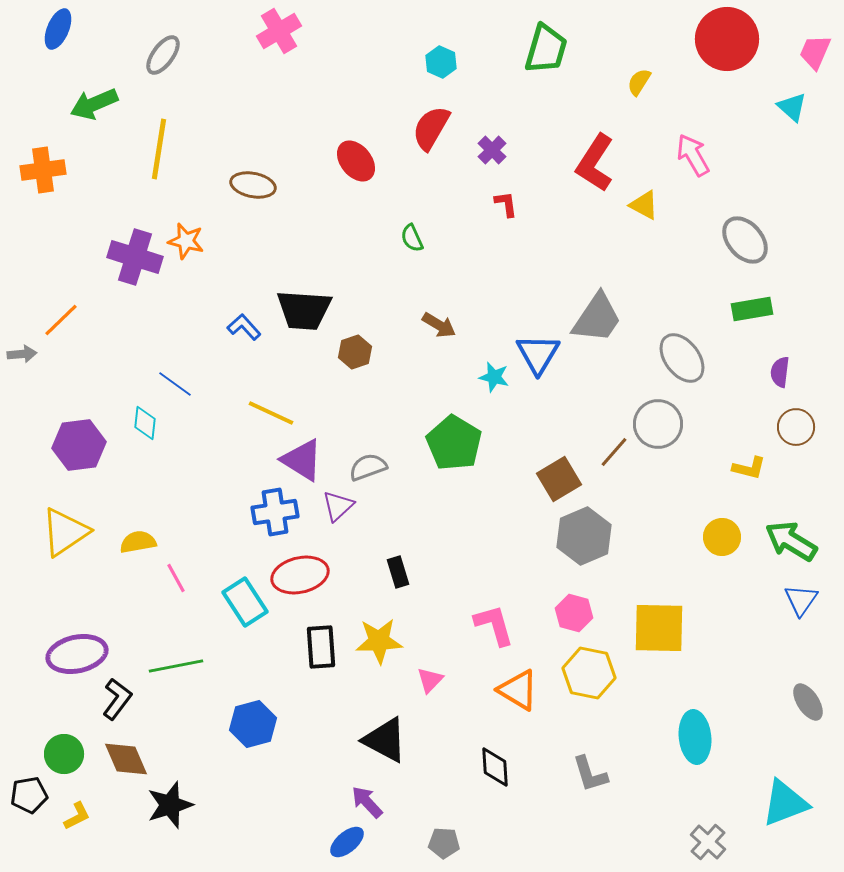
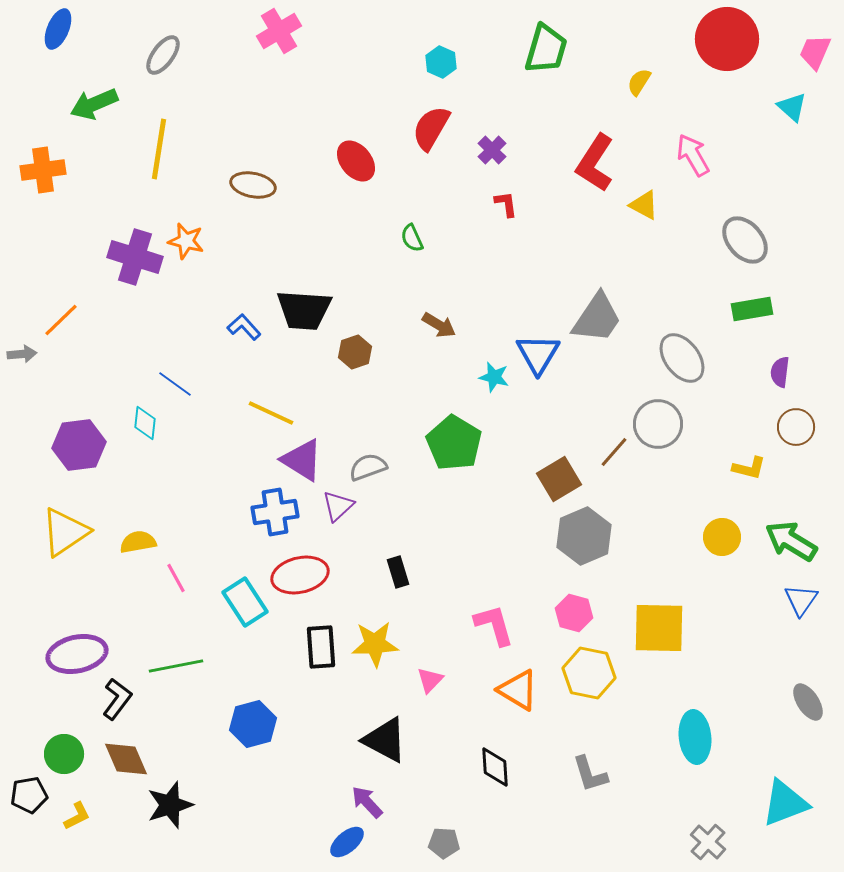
yellow star at (379, 641): moved 4 px left, 3 px down
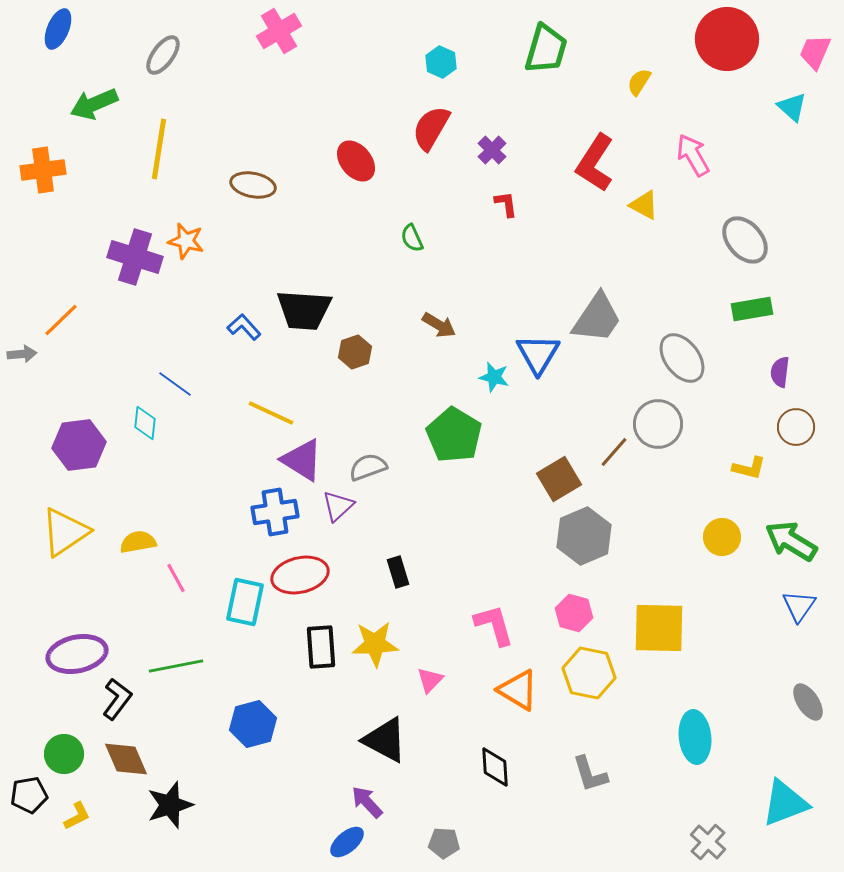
green pentagon at (454, 443): moved 8 px up
blue triangle at (801, 600): moved 2 px left, 6 px down
cyan rectangle at (245, 602): rotated 45 degrees clockwise
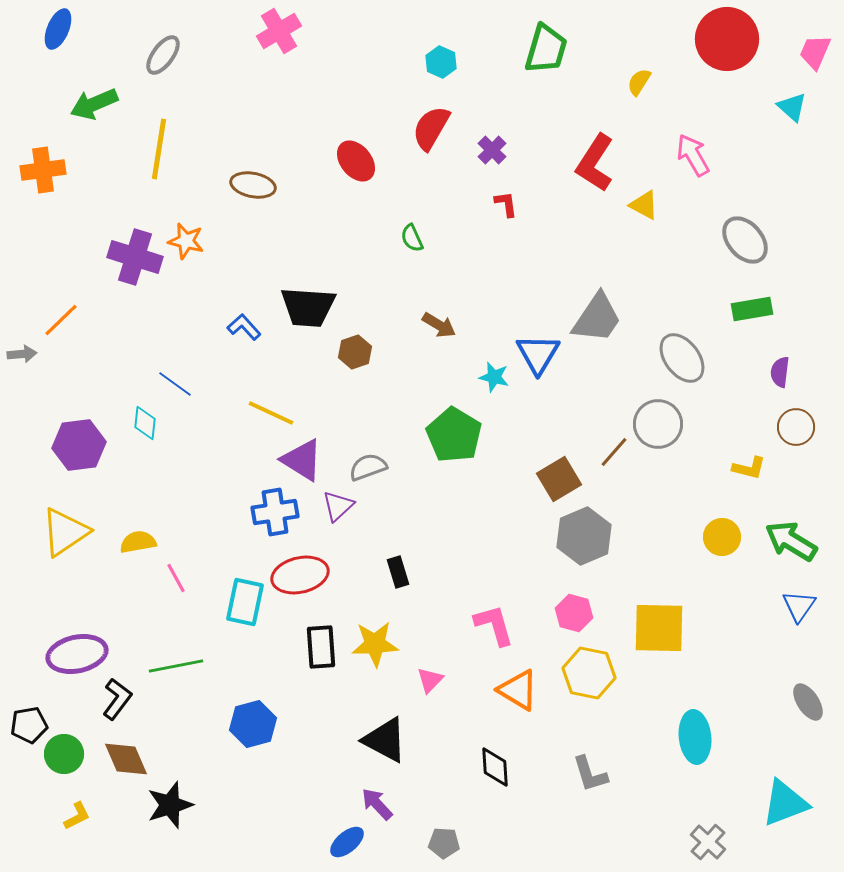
black trapezoid at (304, 310): moved 4 px right, 3 px up
black pentagon at (29, 795): moved 70 px up
purple arrow at (367, 802): moved 10 px right, 2 px down
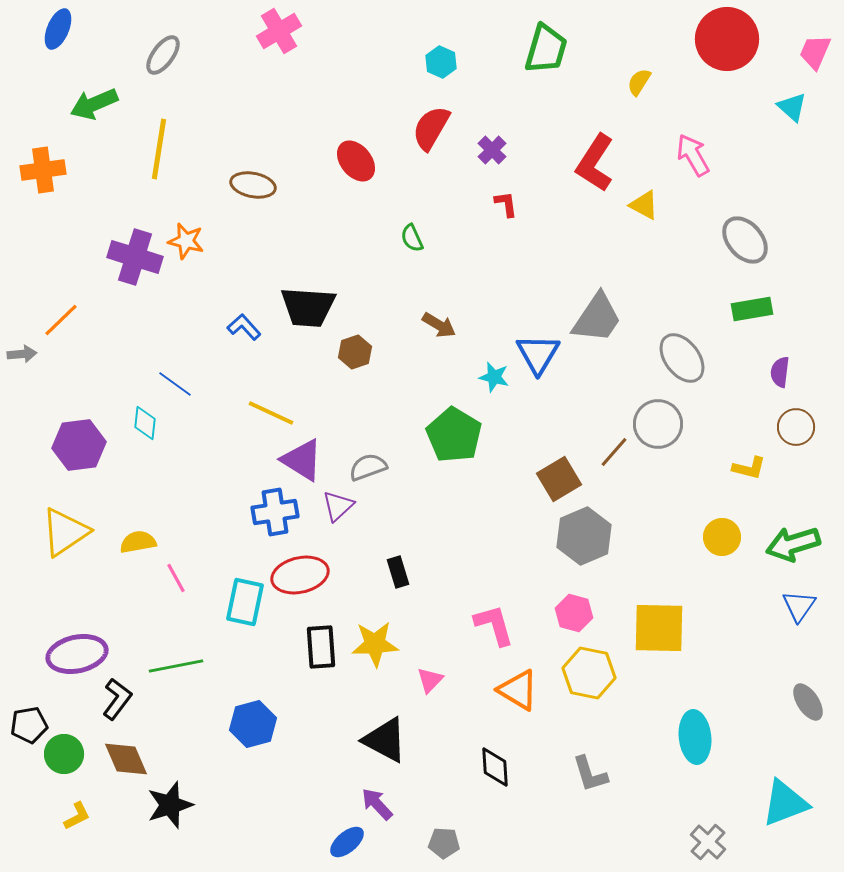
green arrow at (791, 541): moved 2 px right, 3 px down; rotated 48 degrees counterclockwise
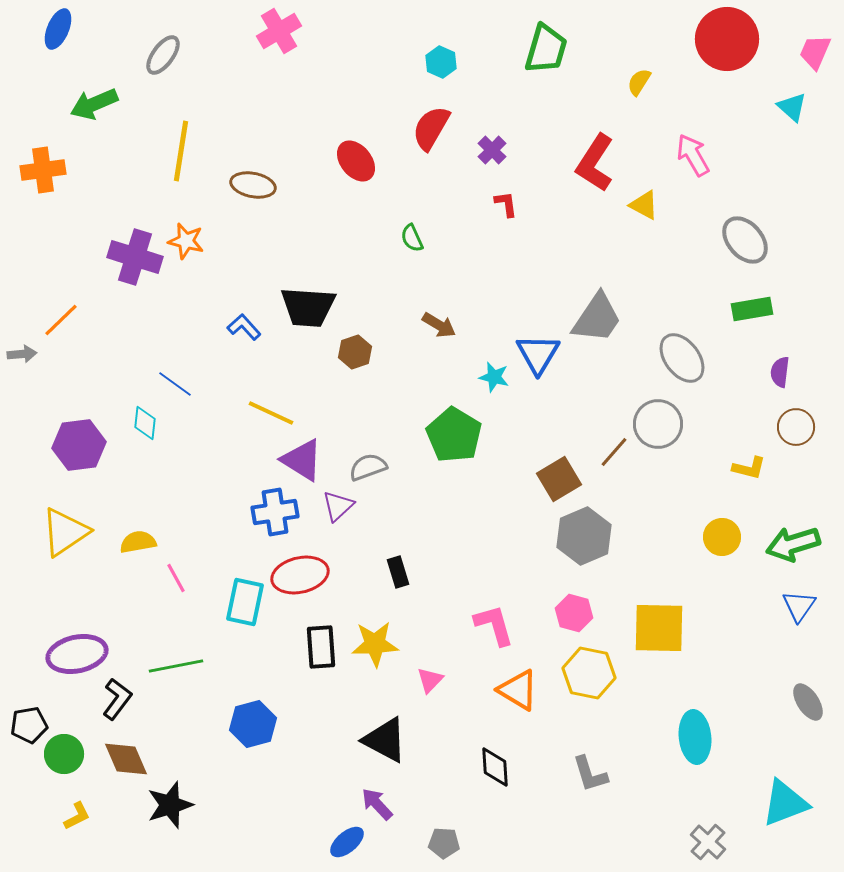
yellow line at (159, 149): moved 22 px right, 2 px down
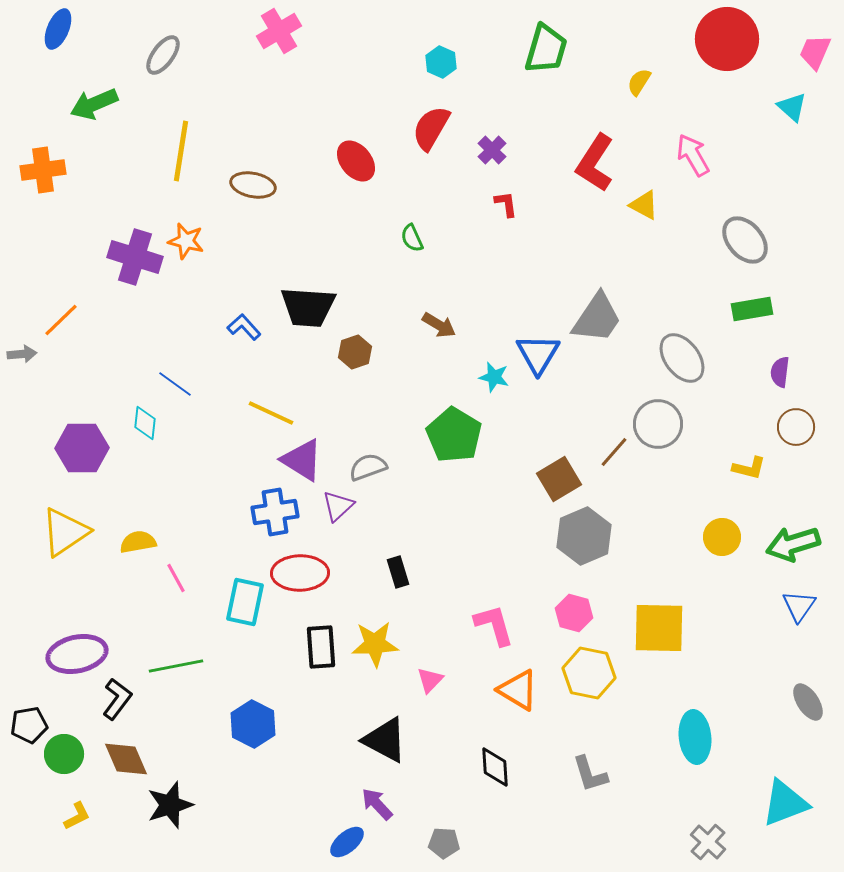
purple hexagon at (79, 445): moved 3 px right, 3 px down; rotated 6 degrees clockwise
red ellipse at (300, 575): moved 2 px up; rotated 12 degrees clockwise
blue hexagon at (253, 724): rotated 18 degrees counterclockwise
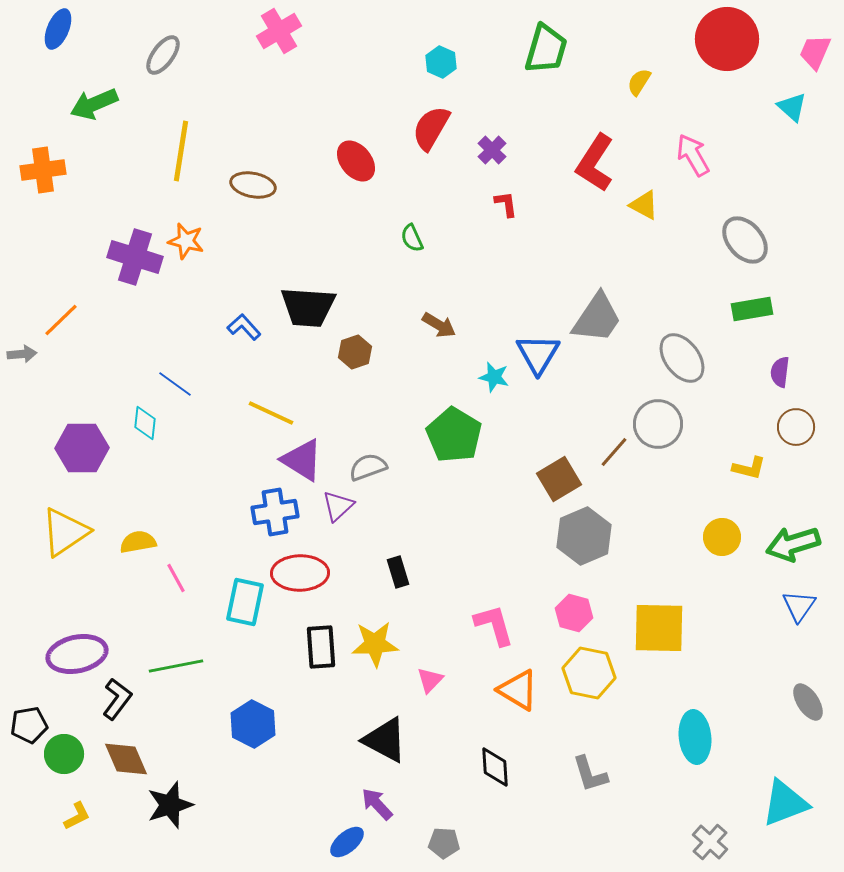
gray cross at (708, 842): moved 2 px right
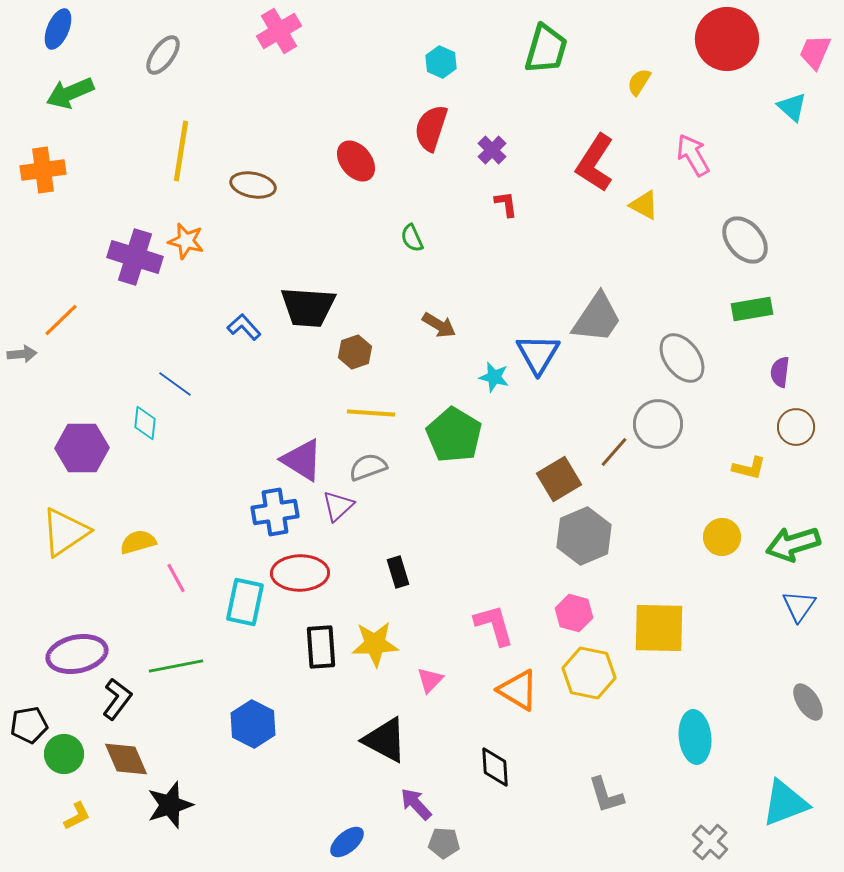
green arrow at (94, 104): moved 24 px left, 11 px up
red semicircle at (431, 128): rotated 12 degrees counterclockwise
yellow line at (271, 413): moved 100 px right; rotated 21 degrees counterclockwise
yellow semicircle at (138, 542): rotated 6 degrees counterclockwise
gray L-shape at (590, 774): moved 16 px right, 21 px down
purple arrow at (377, 804): moved 39 px right
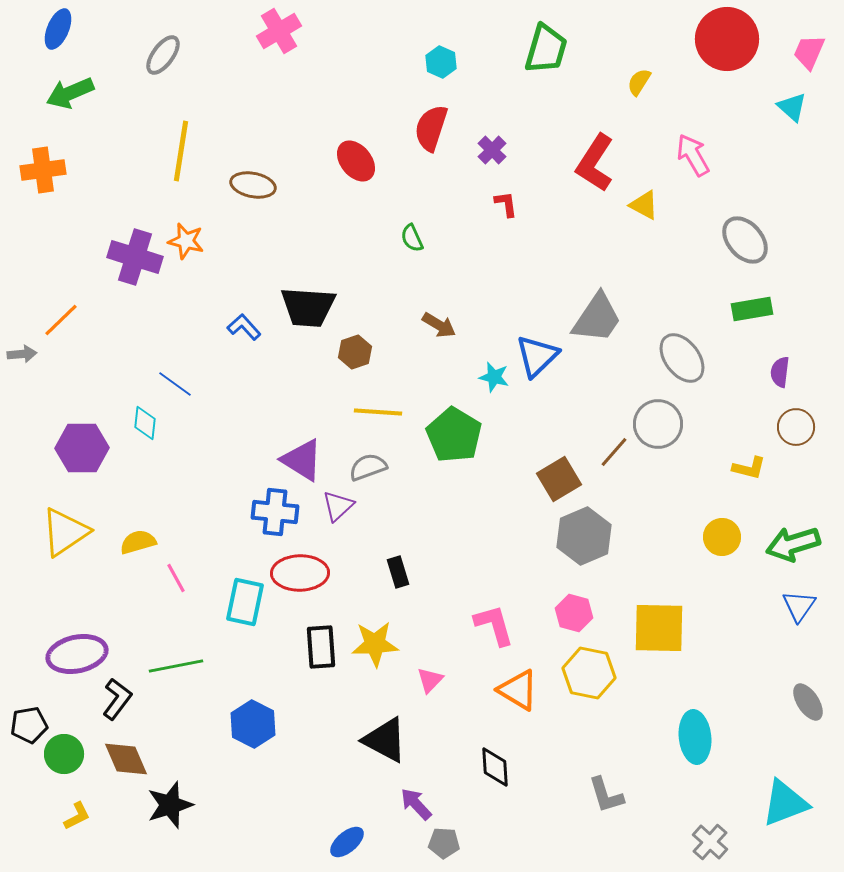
pink trapezoid at (815, 52): moved 6 px left
blue triangle at (538, 354): moved 1 px left, 2 px down; rotated 15 degrees clockwise
yellow line at (371, 413): moved 7 px right, 1 px up
blue cross at (275, 512): rotated 15 degrees clockwise
